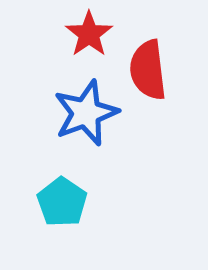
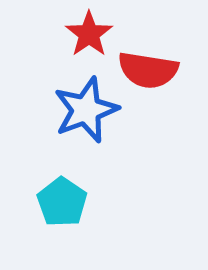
red semicircle: rotated 74 degrees counterclockwise
blue star: moved 3 px up
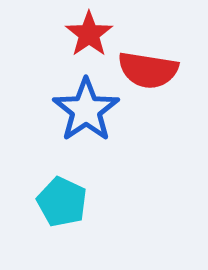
blue star: rotated 14 degrees counterclockwise
cyan pentagon: rotated 9 degrees counterclockwise
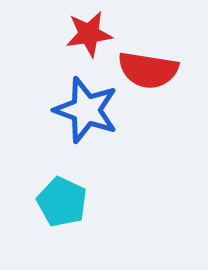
red star: rotated 27 degrees clockwise
blue star: rotated 18 degrees counterclockwise
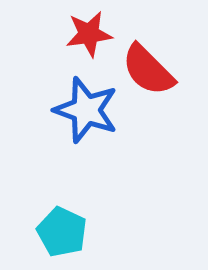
red semicircle: rotated 36 degrees clockwise
cyan pentagon: moved 30 px down
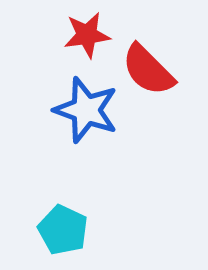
red star: moved 2 px left, 1 px down
cyan pentagon: moved 1 px right, 2 px up
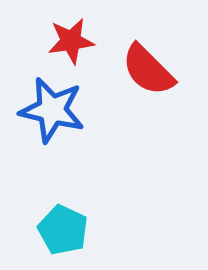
red star: moved 16 px left, 6 px down
blue star: moved 34 px left; rotated 6 degrees counterclockwise
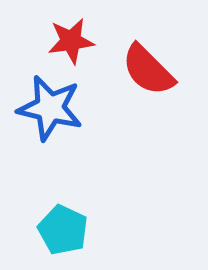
blue star: moved 2 px left, 2 px up
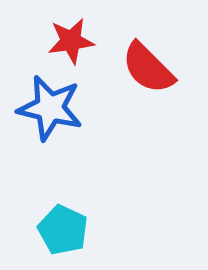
red semicircle: moved 2 px up
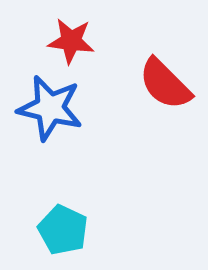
red star: rotated 15 degrees clockwise
red semicircle: moved 17 px right, 16 px down
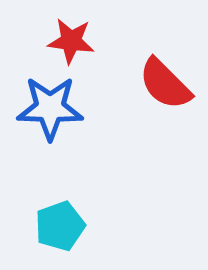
blue star: rotated 12 degrees counterclockwise
cyan pentagon: moved 3 px left, 4 px up; rotated 27 degrees clockwise
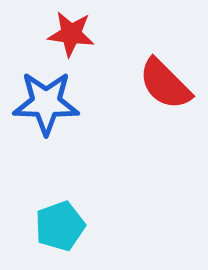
red star: moved 7 px up
blue star: moved 4 px left, 5 px up
